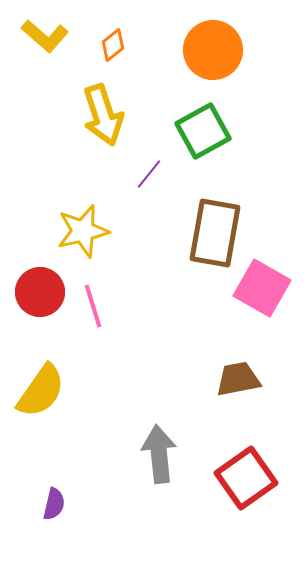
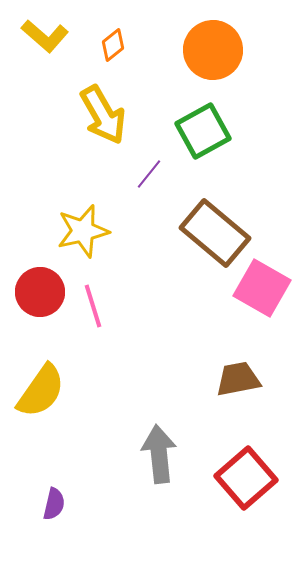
yellow arrow: rotated 12 degrees counterclockwise
brown rectangle: rotated 60 degrees counterclockwise
red square: rotated 6 degrees counterclockwise
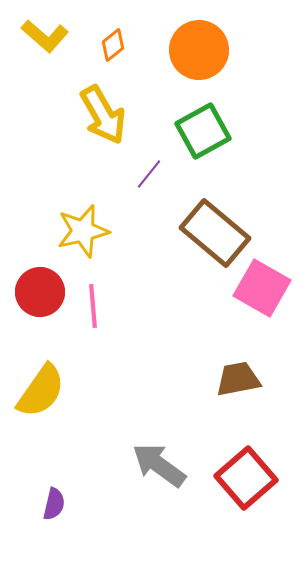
orange circle: moved 14 px left
pink line: rotated 12 degrees clockwise
gray arrow: moved 11 px down; rotated 48 degrees counterclockwise
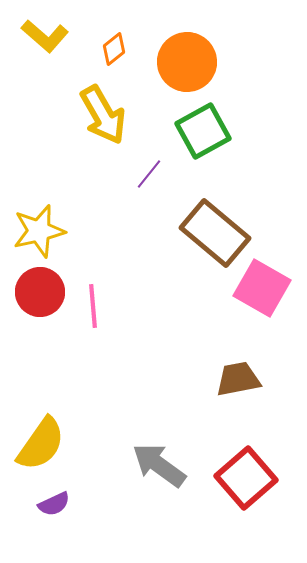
orange diamond: moved 1 px right, 4 px down
orange circle: moved 12 px left, 12 px down
yellow star: moved 44 px left
yellow semicircle: moved 53 px down
purple semicircle: rotated 52 degrees clockwise
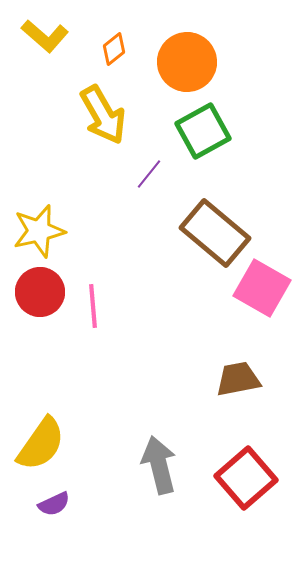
gray arrow: rotated 40 degrees clockwise
